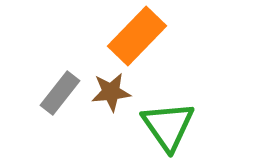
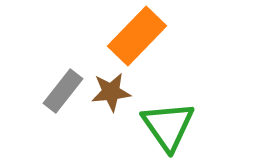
gray rectangle: moved 3 px right, 2 px up
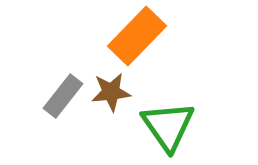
gray rectangle: moved 5 px down
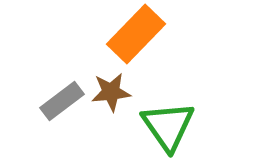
orange rectangle: moved 1 px left, 2 px up
gray rectangle: moved 1 px left, 5 px down; rotated 15 degrees clockwise
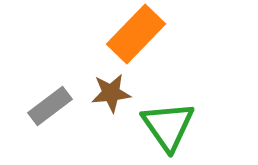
brown star: moved 1 px down
gray rectangle: moved 12 px left, 5 px down
